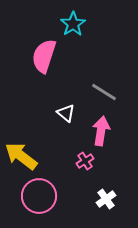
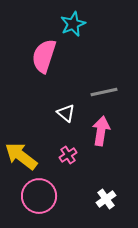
cyan star: rotated 10 degrees clockwise
gray line: rotated 44 degrees counterclockwise
pink cross: moved 17 px left, 6 px up
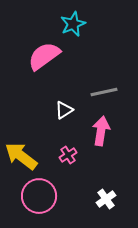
pink semicircle: rotated 36 degrees clockwise
white triangle: moved 2 px left, 3 px up; rotated 48 degrees clockwise
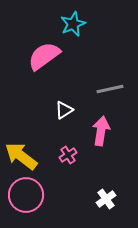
gray line: moved 6 px right, 3 px up
pink circle: moved 13 px left, 1 px up
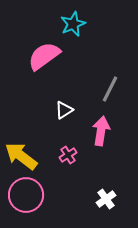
gray line: rotated 52 degrees counterclockwise
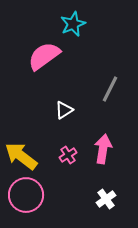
pink arrow: moved 2 px right, 18 px down
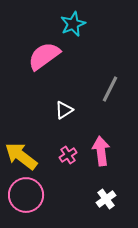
pink arrow: moved 2 px left, 2 px down; rotated 16 degrees counterclockwise
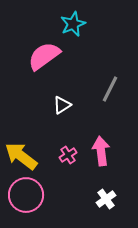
white triangle: moved 2 px left, 5 px up
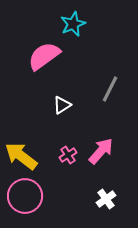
pink arrow: rotated 48 degrees clockwise
pink circle: moved 1 px left, 1 px down
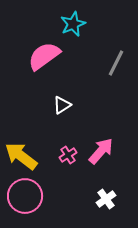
gray line: moved 6 px right, 26 px up
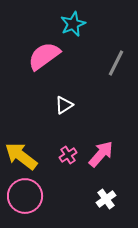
white triangle: moved 2 px right
pink arrow: moved 3 px down
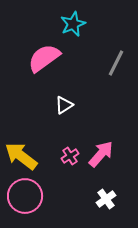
pink semicircle: moved 2 px down
pink cross: moved 2 px right, 1 px down
